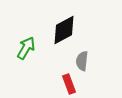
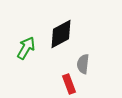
black diamond: moved 3 px left, 4 px down
gray semicircle: moved 1 px right, 3 px down
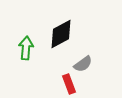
green arrow: rotated 25 degrees counterclockwise
gray semicircle: rotated 132 degrees counterclockwise
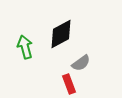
green arrow: moved 1 px left, 1 px up; rotated 20 degrees counterclockwise
gray semicircle: moved 2 px left, 1 px up
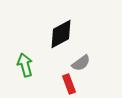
green arrow: moved 18 px down
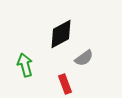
gray semicircle: moved 3 px right, 5 px up
red rectangle: moved 4 px left
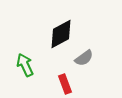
green arrow: rotated 10 degrees counterclockwise
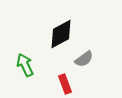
gray semicircle: moved 1 px down
